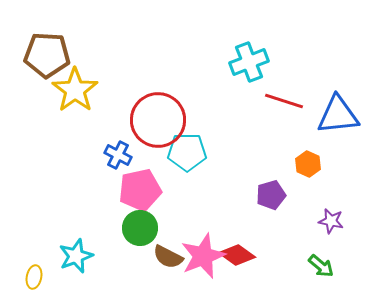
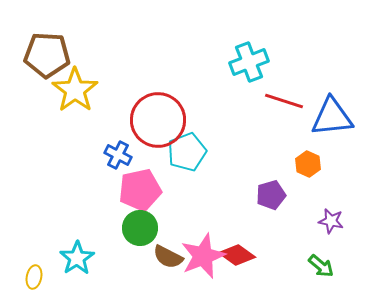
blue triangle: moved 6 px left, 2 px down
cyan pentagon: rotated 21 degrees counterclockwise
cyan star: moved 1 px right, 2 px down; rotated 12 degrees counterclockwise
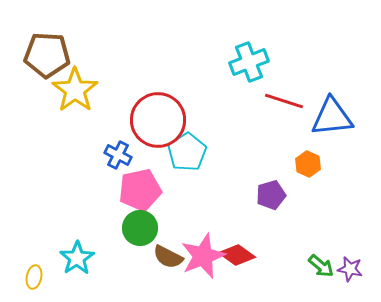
cyan pentagon: rotated 12 degrees counterclockwise
purple star: moved 19 px right, 48 px down
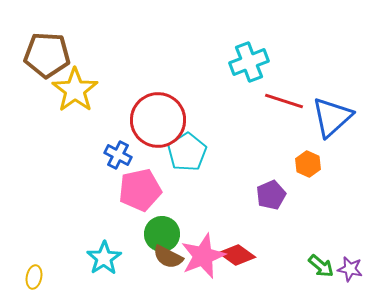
blue triangle: rotated 36 degrees counterclockwise
purple pentagon: rotated 8 degrees counterclockwise
green circle: moved 22 px right, 6 px down
cyan star: moved 27 px right
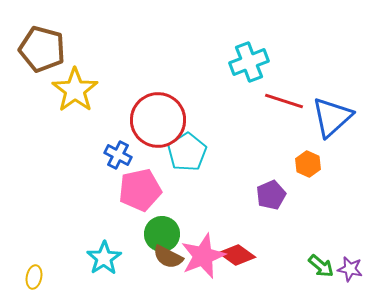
brown pentagon: moved 5 px left, 6 px up; rotated 12 degrees clockwise
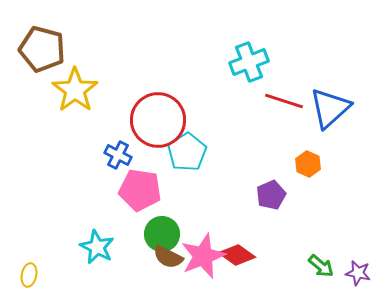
blue triangle: moved 2 px left, 9 px up
pink pentagon: rotated 21 degrees clockwise
cyan star: moved 7 px left, 11 px up; rotated 12 degrees counterclockwise
purple star: moved 8 px right, 4 px down
yellow ellipse: moved 5 px left, 2 px up
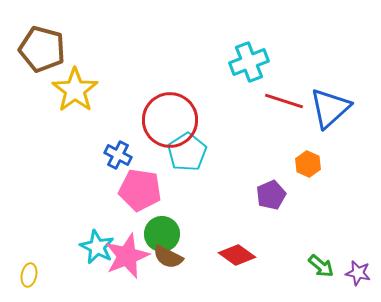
red circle: moved 12 px right
pink star: moved 76 px left
